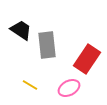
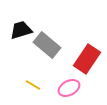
black trapezoid: rotated 50 degrees counterclockwise
gray rectangle: rotated 44 degrees counterclockwise
yellow line: moved 3 px right
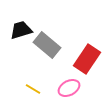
yellow line: moved 4 px down
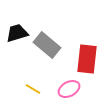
black trapezoid: moved 4 px left, 3 px down
red rectangle: rotated 28 degrees counterclockwise
pink ellipse: moved 1 px down
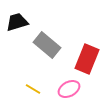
black trapezoid: moved 11 px up
red rectangle: rotated 16 degrees clockwise
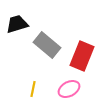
black trapezoid: moved 2 px down
red rectangle: moved 5 px left, 3 px up
yellow line: rotated 70 degrees clockwise
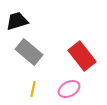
black trapezoid: moved 3 px up
gray rectangle: moved 18 px left, 7 px down
red rectangle: rotated 60 degrees counterclockwise
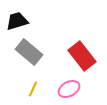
yellow line: rotated 14 degrees clockwise
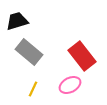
pink ellipse: moved 1 px right, 4 px up
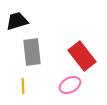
gray rectangle: moved 3 px right; rotated 44 degrees clockwise
yellow line: moved 10 px left, 3 px up; rotated 28 degrees counterclockwise
